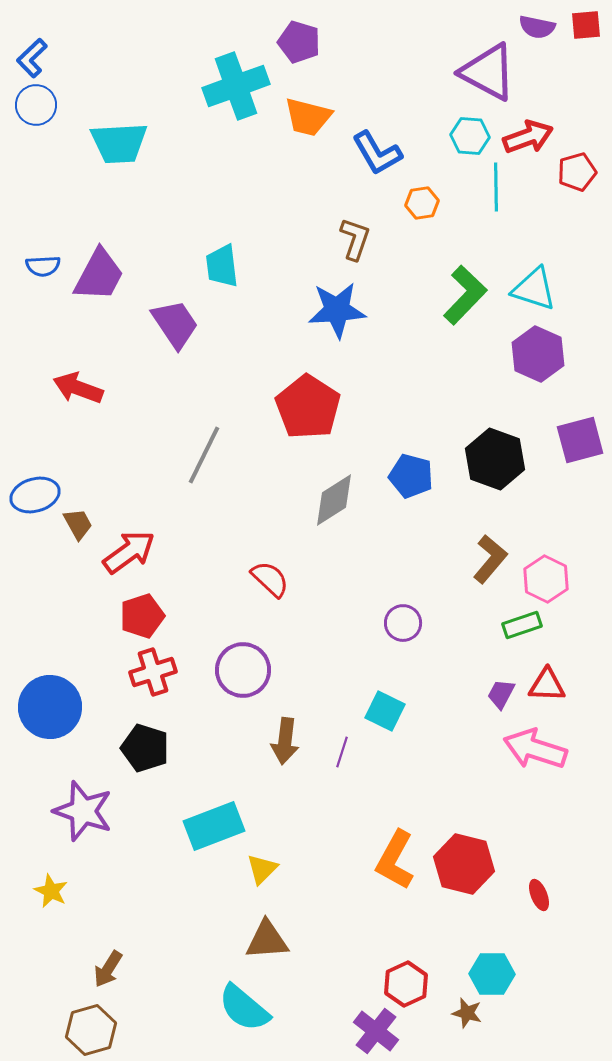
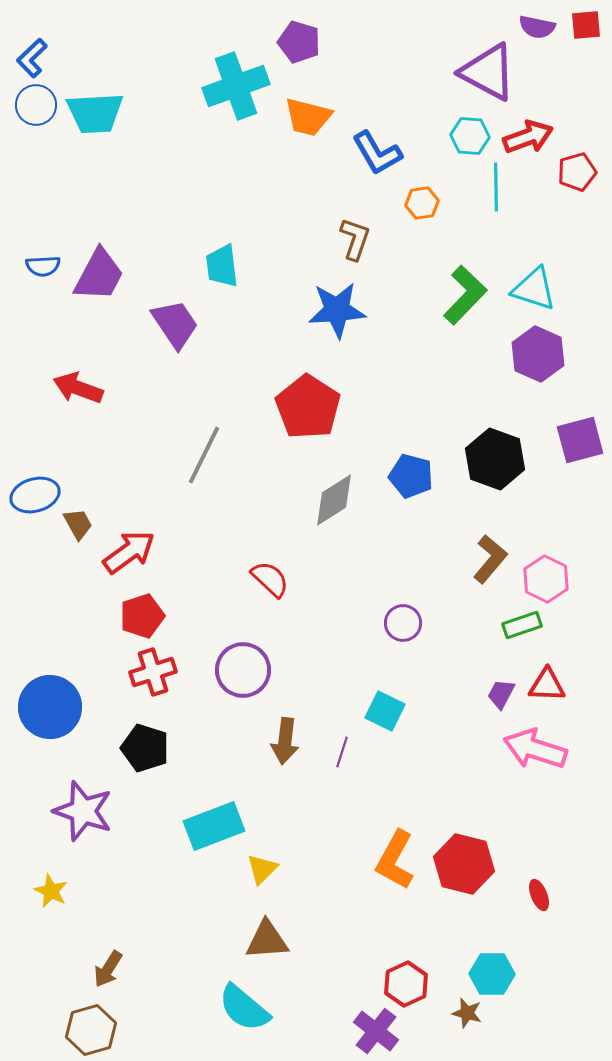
cyan trapezoid at (119, 143): moved 24 px left, 30 px up
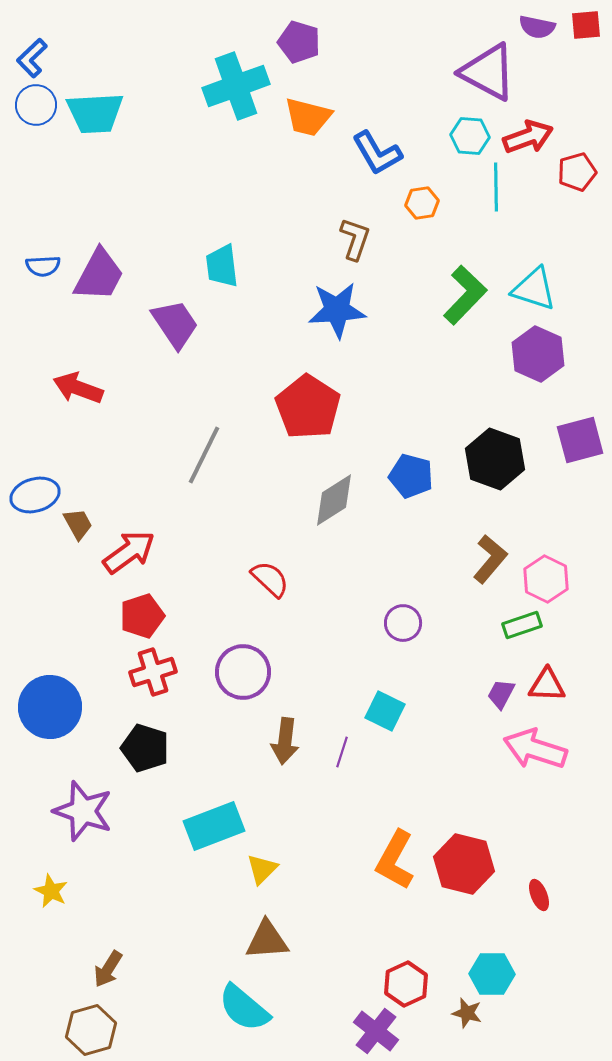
purple circle at (243, 670): moved 2 px down
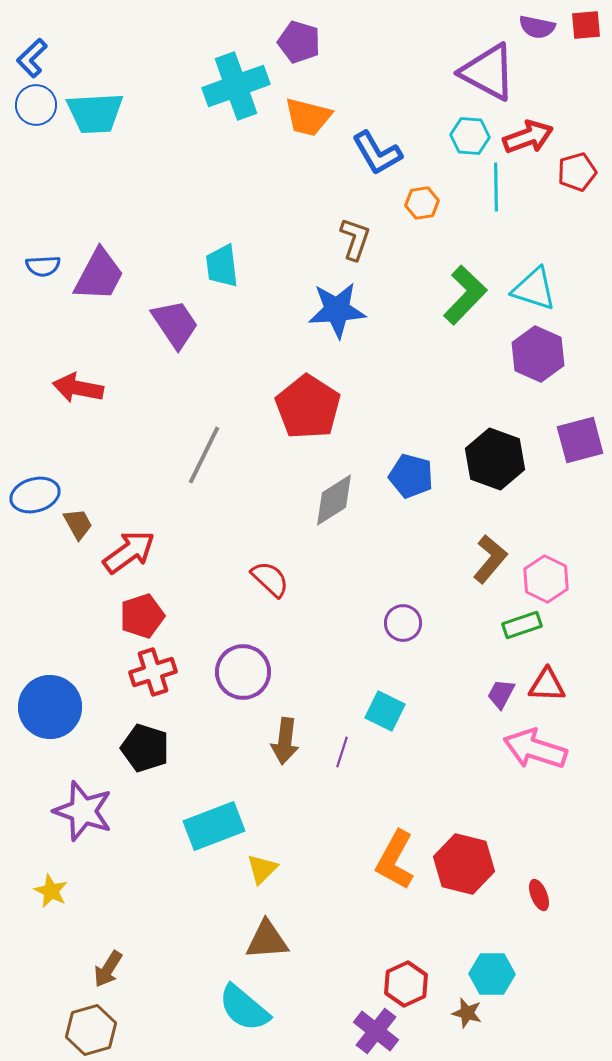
red arrow at (78, 388): rotated 9 degrees counterclockwise
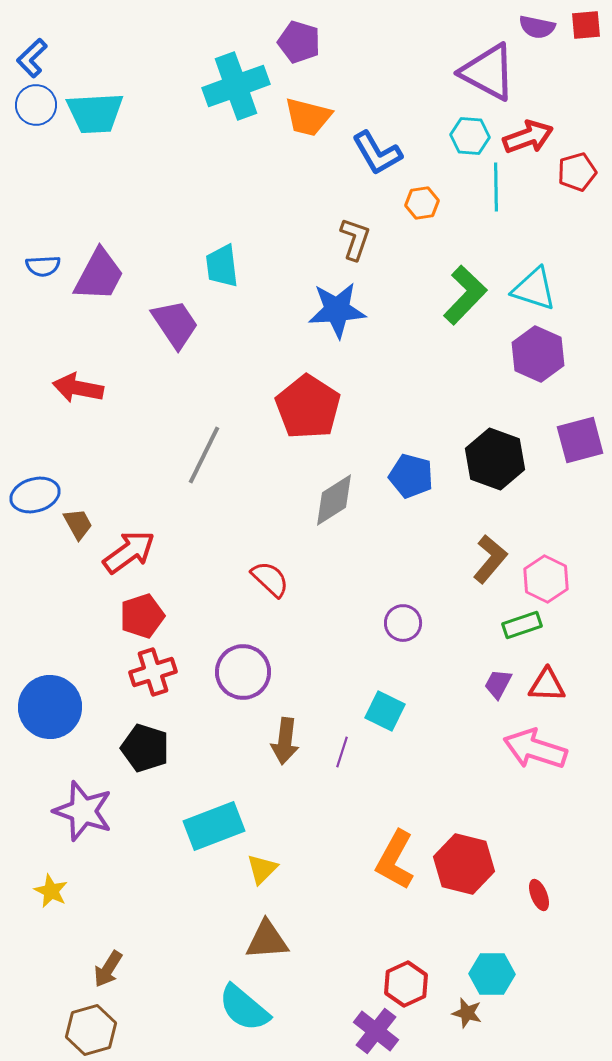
purple trapezoid at (501, 694): moved 3 px left, 10 px up
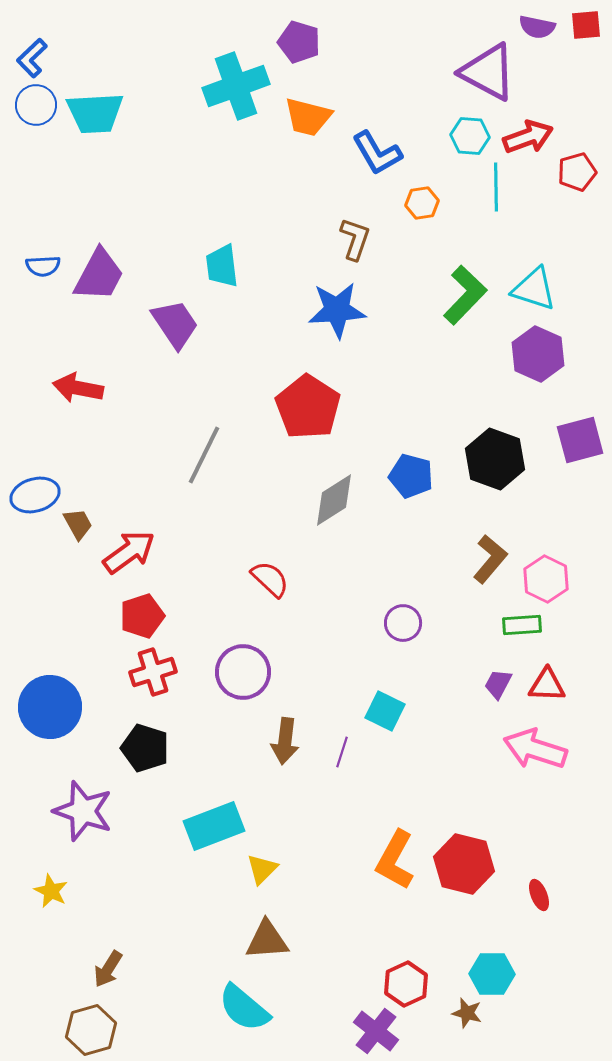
green rectangle at (522, 625): rotated 15 degrees clockwise
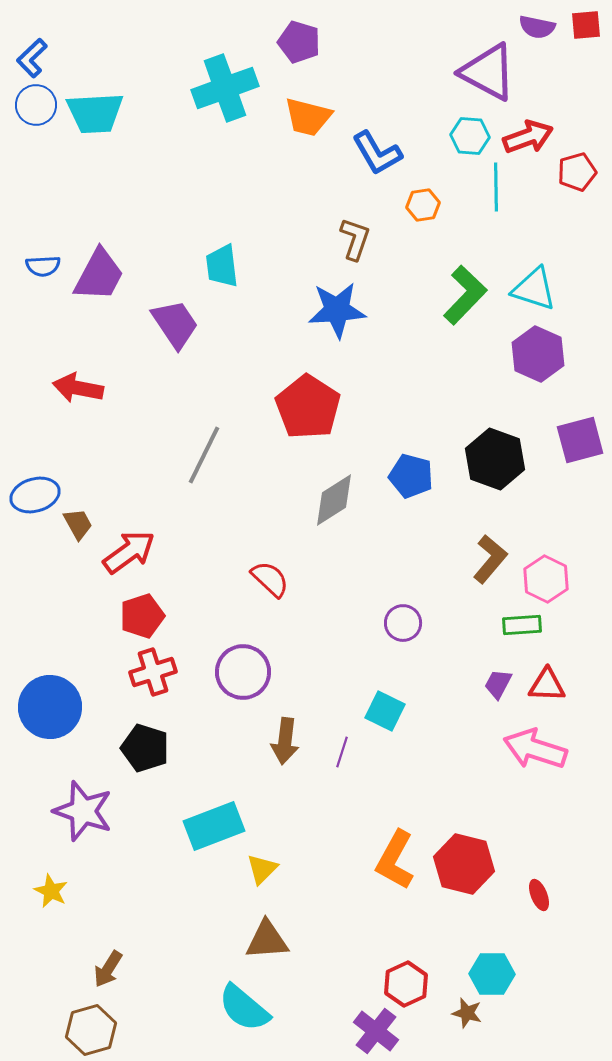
cyan cross at (236, 86): moved 11 px left, 2 px down
orange hexagon at (422, 203): moved 1 px right, 2 px down
